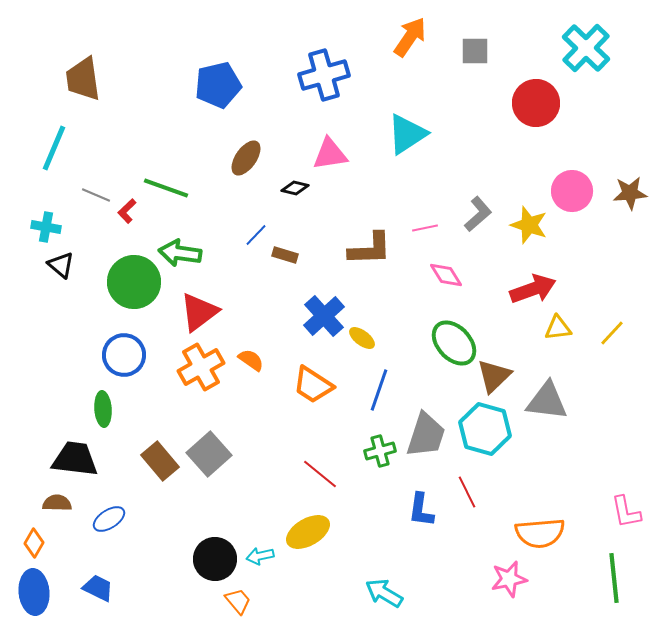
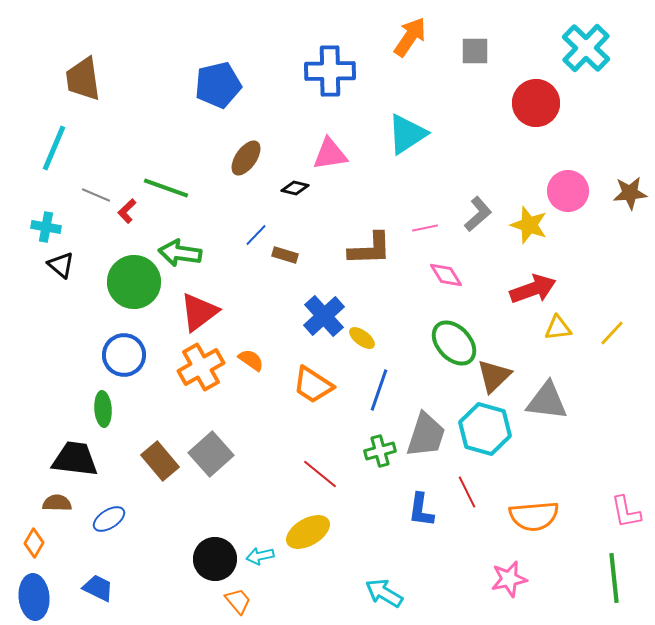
blue cross at (324, 75): moved 6 px right, 4 px up; rotated 15 degrees clockwise
pink circle at (572, 191): moved 4 px left
gray square at (209, 454): moved 2 px right
orange semicircle at (540, 533): moved 6 px left, 17 px up
blue ellipse at (34, 592): moved 5 px down
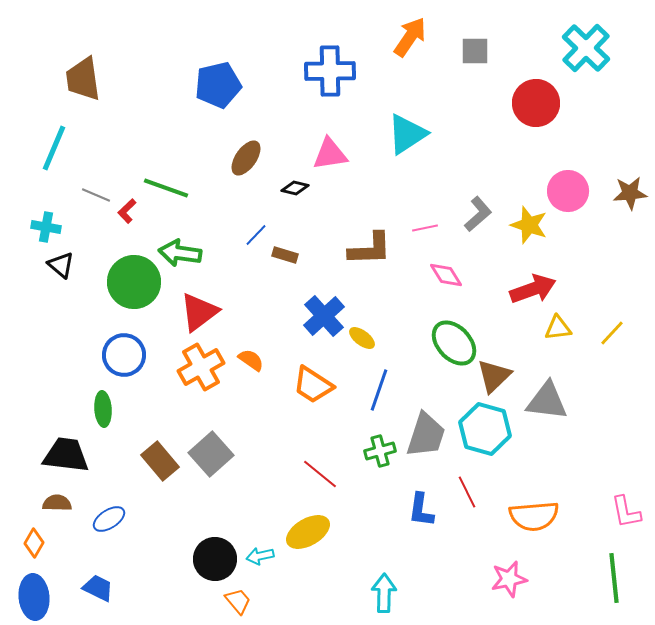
black trapezoid at (75, 459): moved 9 px left, 4 px up
cyan arrow at (384, 593): rotated 60 degrees clockwise
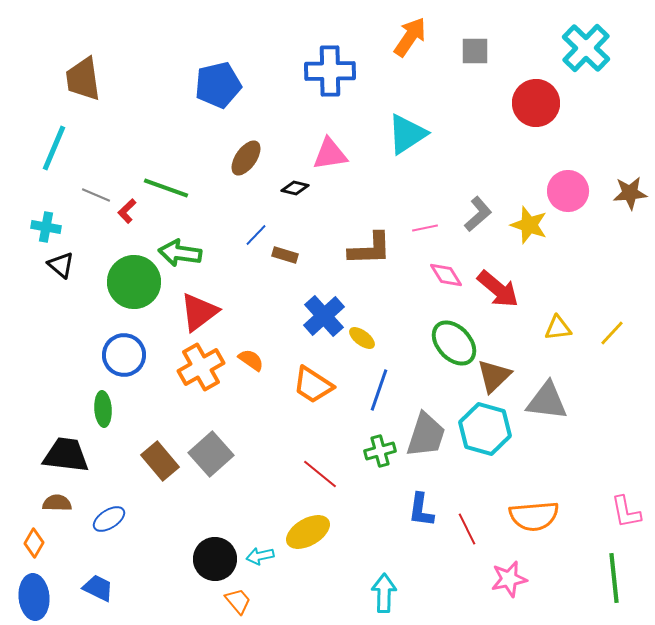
red arrow at (533, 289): moved 35 px left; rotated 60 degrees clockwise
red line at (467, 492): moved 37 px down
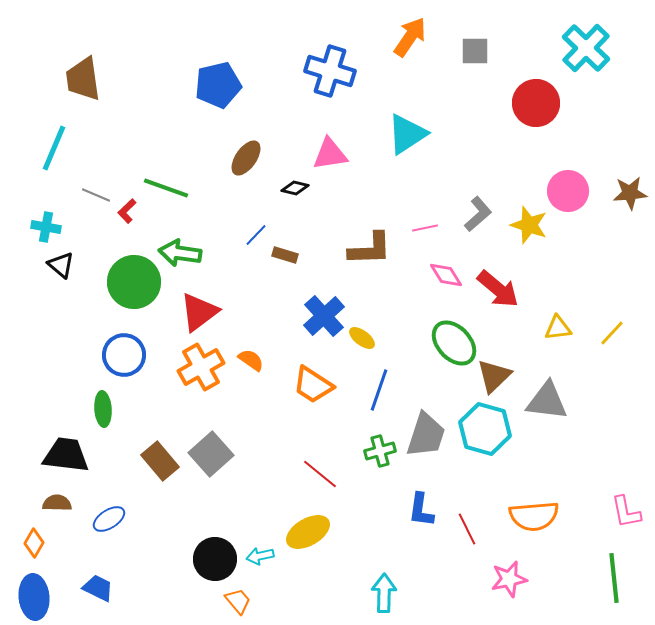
blue cross at (330, 71): rotated 18 degrees clockwise
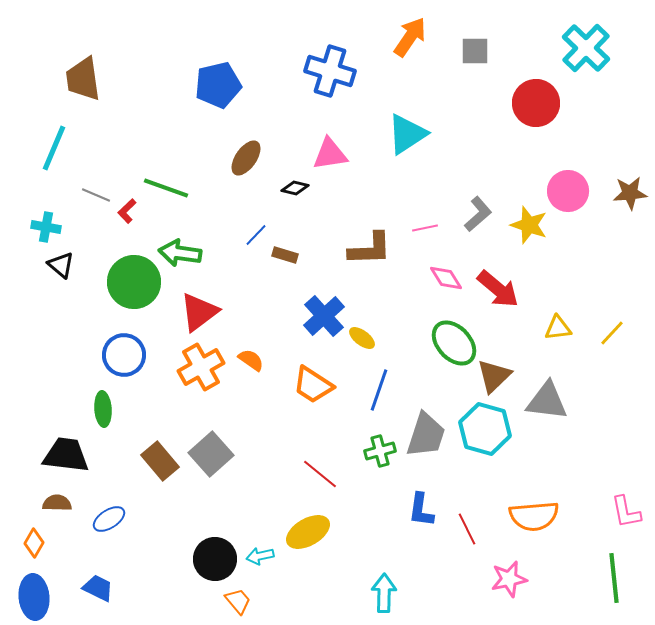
pink diamond at (446, 275): moved 3 px down
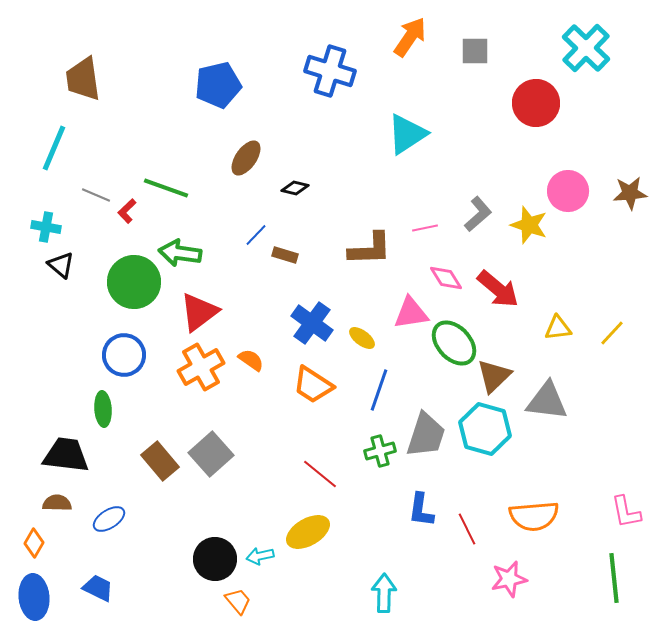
pink triangle at (330, 154): moved 81 px right, 159 px down
blue cross at (324, 316): moved 12 px left, 7 px down; rotated 12 degrees counterclockwise
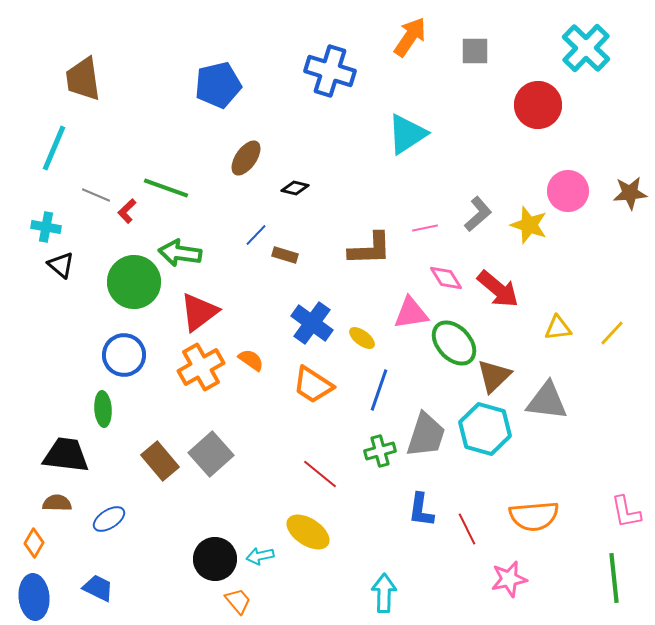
red circle at (536, 103): moved 2 px right, 2 px down
yellow ellipse at (308, 532): rotated 63 degrees clockwise
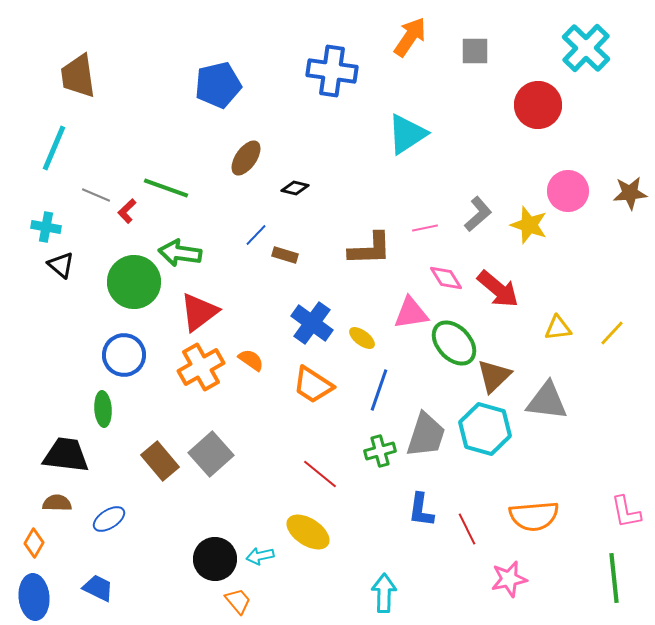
blue cross at (330, 71): moved 2 px right; rotated 9 degrees counterclockwise
brown trapezoid at (83, 79): moved 5 px left, 3 px up
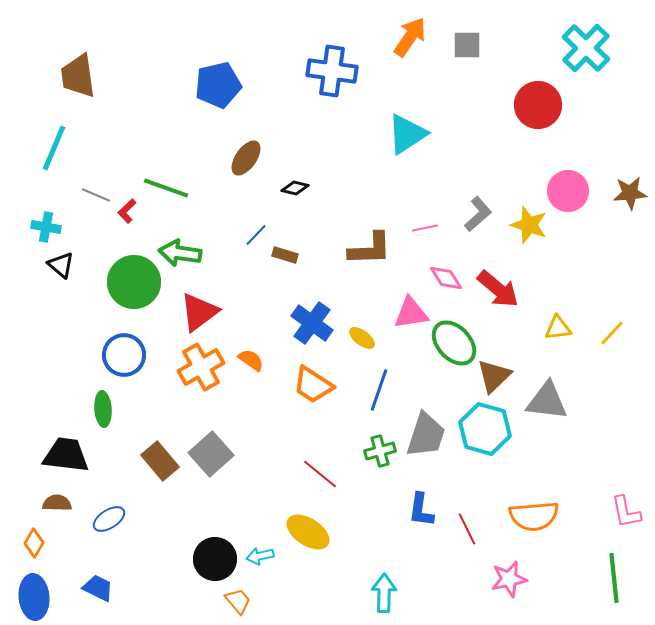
gray square at (475, 51): moved 8 px left, 6 px up
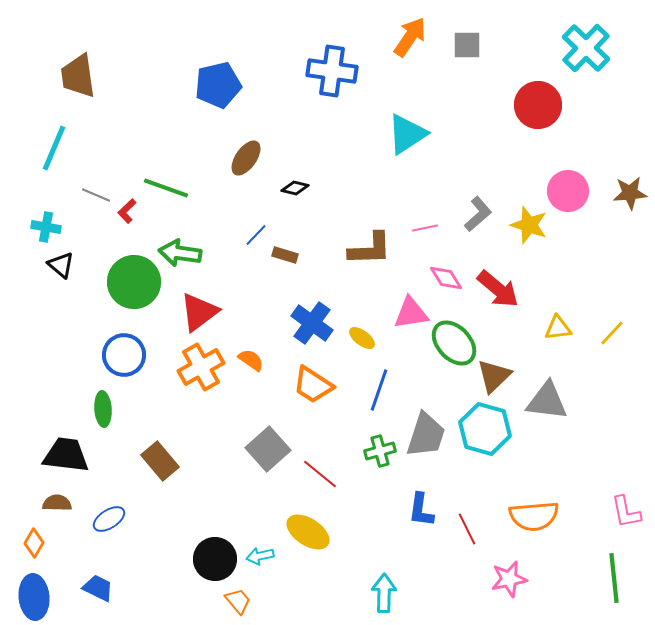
gray square at (211, 454): moved 57 px right, 5 px up
